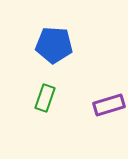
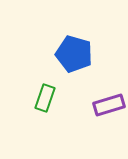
blue pentagon: moved 20 px right, 9 px down; rotated 12 degrees clockwise
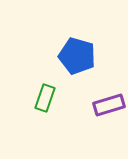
blue pentagon: moved 3 px right, 2 px down
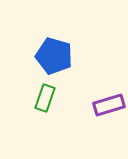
blue pentagon: moved 23 px left
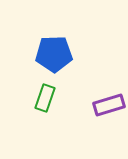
blue pentagon: moved 2 px up; rotated 18 degrees counterclockwise
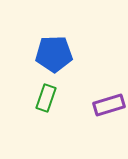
green rectangle: moved 1 px right
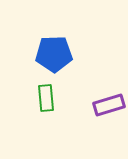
green rectangle: rotated 24 degrees counterclockwise
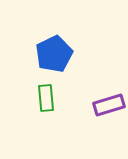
blue pentagon: rotated 24 degrees counterclockwise
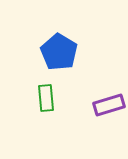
blue pentagon: moved 5 px right, 2 px up; rotated 15 degrees counterclockwise
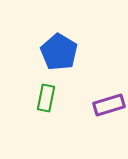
green rectangle: rotated 16 degrees clockwise
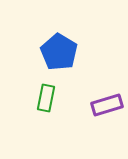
purple rectangle: moved 2 px left
